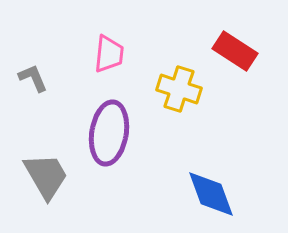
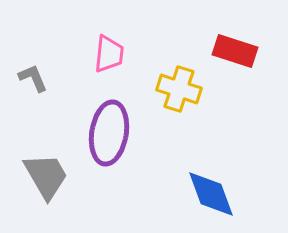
red rectangle: rotated 15 degrees counterclockwise
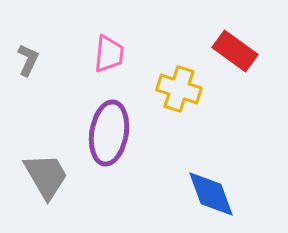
red rectangle: rotated 18 degrees clockwise
gray L-shape: moved 5 px left, 18 px up; rotated 48 degrees clockwise
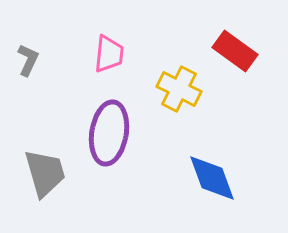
yellow cross: rotated 9 degrees clockwise
gray trapezoid: moved 1 px left, 3 px up; rotated 14 degrees clockwise
blue diamond: moved 1 px right, 16 px up
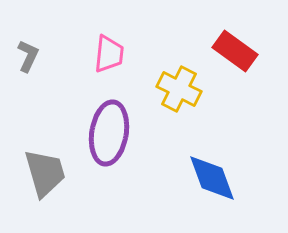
gray L-shape: moved 4 px up
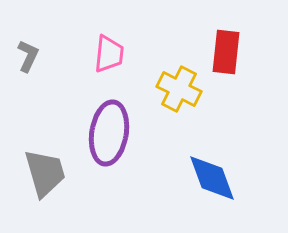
red rectangle: moved 9 px left, 1 px down; rotated 60 degrees clockwise
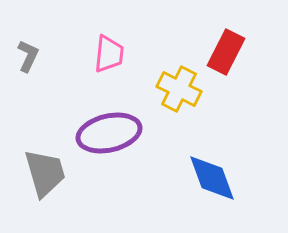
red rectangle: rotated 21 degrees clockwise
purple ellipse: rotated 68 degrees clockwise
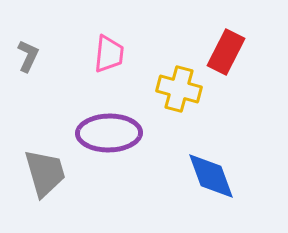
yellow cross: rotated 12 degrees counterclockwise
purple ellipse: rotated 12 degrees clockwise
blue diamond: moved 1 px left, 2 px up
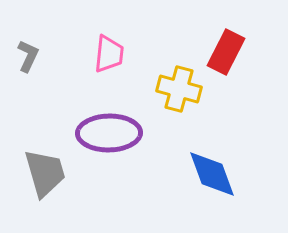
blue diamond: moved 1 px right, 2 px up
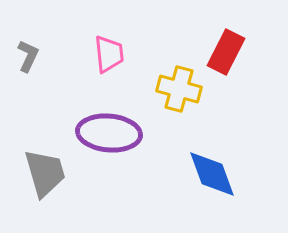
pink trapezoid: rotated 12 degrees counterclockwise
purple ellipse: rotated 6 degrees clockwise
